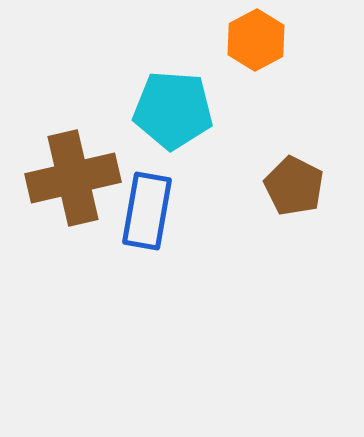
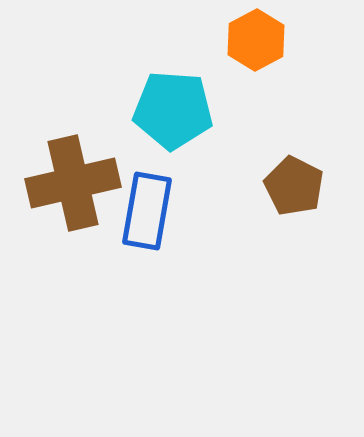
brown cross: moved 5 px down
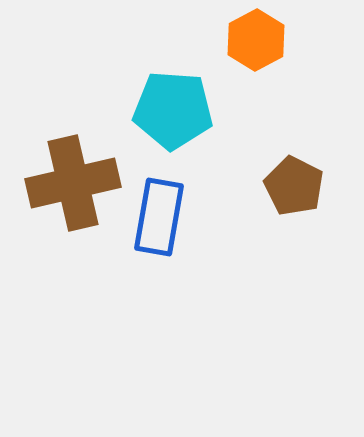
blue rectangle: moved 12 px right, 6 px down
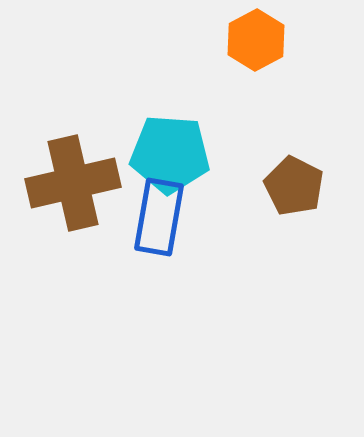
cyan pentagon: moved 3 px left, 44 px down
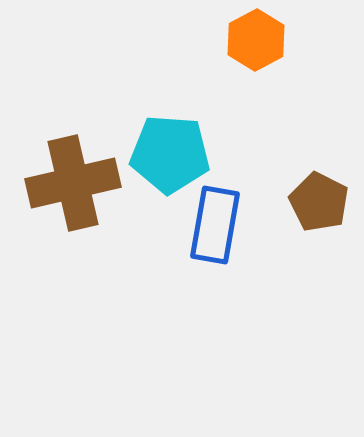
brown pentagon: moved 25 px right, 16 px down
blue rectangle: moved 56 px right, 8 px down
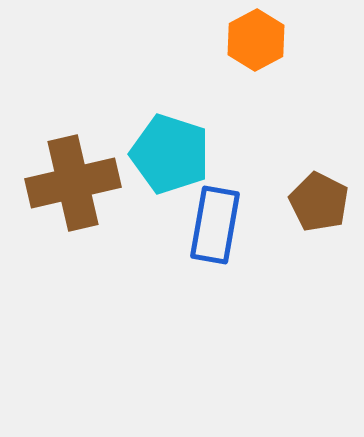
cyan pentagon: rotated 14 degrees clockwise
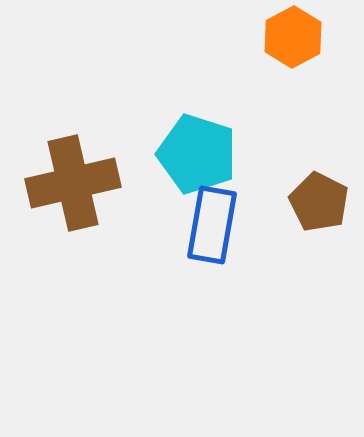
orange hexagon: moved 37 px right, 3 px up
cyan pentagon: moved 27 px right
blue rectangle: moved 3 px left
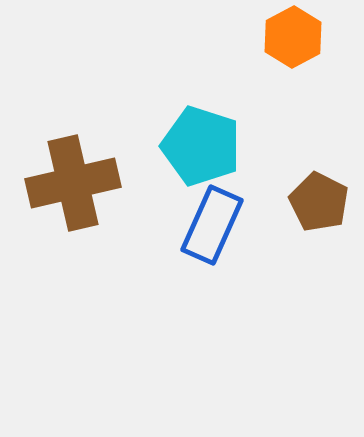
cyan pentagon: moved 4 px right, 8 px up
blue rectangle: rotated 14 degrees clockwise
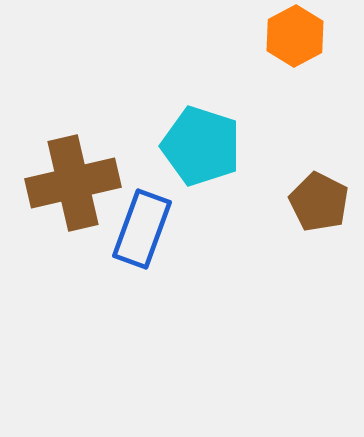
orange hexagon: moved 2 px right, 1 px up
blue rectangle: moved 70 px left, 4 px down; rotated 4 degrees counterclockwise
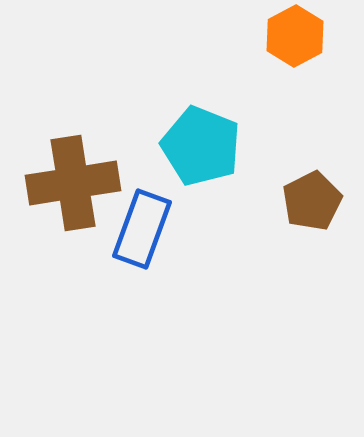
cyan pentagon: rotated 4 degrees clockwise
brown cross: rotated 4 degrees clockwise
brown pentagon: moved 7 px left, 1 px up; rotated 18 degrees clockwise
